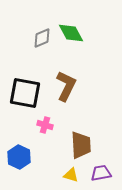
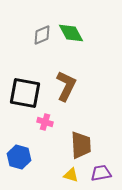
gray diamond: moved 3 px up
pink cross: moved 3 px up
blue hexagon: rotated 10 degrees counterclockwise
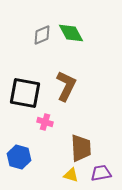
brown trapezoid: moved 3 px down
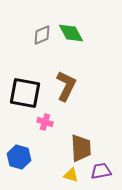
purple trapezoid: moved 2 px up
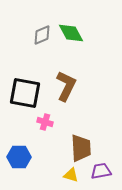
blue hexagon: rotated 15 degrees counterclockwise
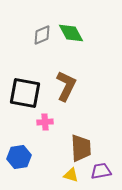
pink cross: rotated 21 degrees counterclockwise
blue hexagon: rotated 10 degrees counterclockwise
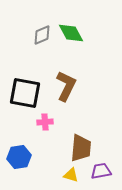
brown trapezoid: rotated 8 degrees clockwise
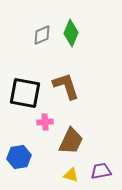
green diamond: rotated 52 degrees clockwise
brown L-shape: rotated 44 degrees counterclockwise
brown trapezoid: moved 10 px left, 7 px up; rotated 20 degrees clockwise
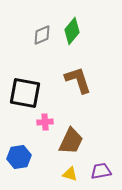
green diamond: moved 1 px right, 2 px up; rotated 16 degrees clockwise
brown L-shape: moved 12 px right, 6 px up
yellow triangle: moved 1 px left, 1 px up
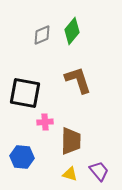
brown trapezoid: rotated 24 degrees counterclockwise
blue hexagon: moved 3 px right; rotated 15 degrees clockwise
purple trapezoid: moved 2 px left; rotated 60 degrees clockwise
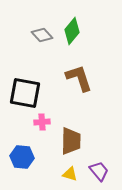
gray diamond: rotated 70 degrees clockwise
brown L-shape: moved 1 px right, 2 px up
pink cross: moved 3 px left
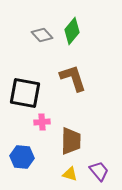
brown L-shape: moved 6 px left
